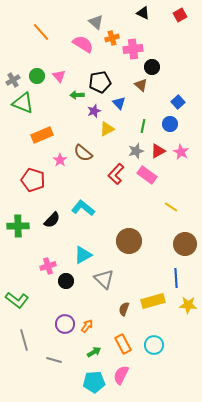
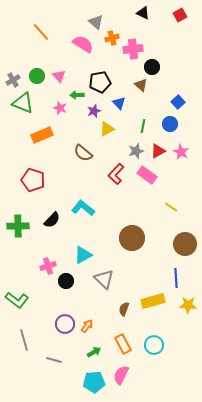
pink star at (60, 160): moved 52 px up; rotated 16 degrees counterclockwise
brown circle at (129, 241): moved 3 px right, 3 px up
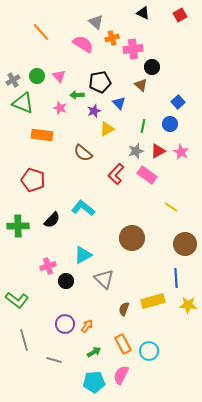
orange rectangle at (42, 135): rotated 30 degrees clockwise
cyan circle at (154, 345): moved 5 px left, 6 px down
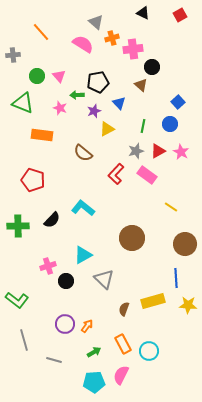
gray cross at (13, 80): moved 25 px up; rotated 24 degrees clockwise
black pentagon at (100, 82): moved 2 px left
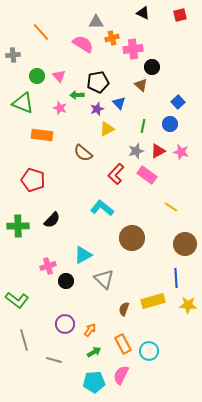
red square at (180, 15): rotated 16 degrees clockwise
gray triangle at (96, 22): rotated 42 degrees counterclockwise
purple star at (94, 111): moved 3 px right, 2 px up
pink star at (181, 152): rotated 14 degrees counterclockwise
cyan L-shape at (83, 208): moved 19 px right
orange arrow at (87, 326): moved 3 px right, 4 px down
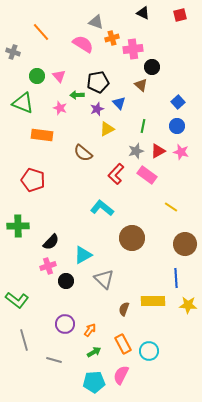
gray triangle at (96, 22): rotated 21 degrees clockwise
gray cross at (13, 55): moved 3 px up; rotated 24 degrees clockwise
blue circle at (170, 124): moved 7 px right, 2 px down
black semicircle at (52, 220): moved 1 px left, 22 px down
yellow rectangle at (153, 301): rotated 15 degrees clockwise
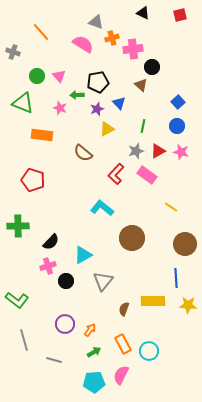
gray triangle at (104, 279): moved 1 px left, 2 px down; rotated 25 degrees clockwise
